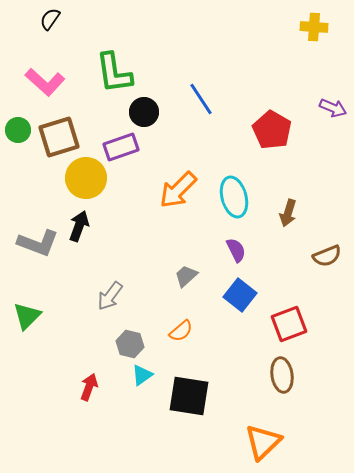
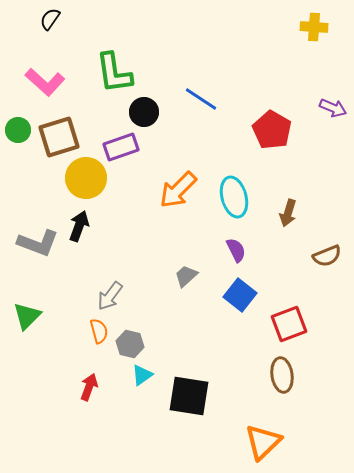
blue line: rotated 24 degrees counterclockwise
orange semicircle: moved 82 px left; rotated 65 degrees counterclockwise
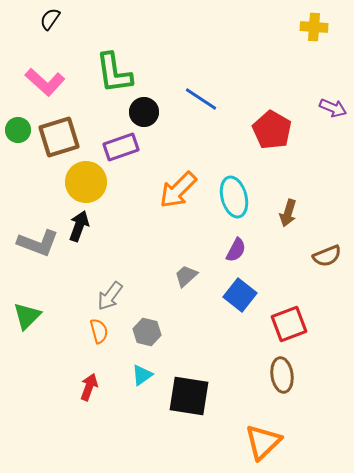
yellow circle: moved 4 px down
purple semicircle: rotated 55 degrees clockwise
gray hexagon: moved 17 px right, 12 px up
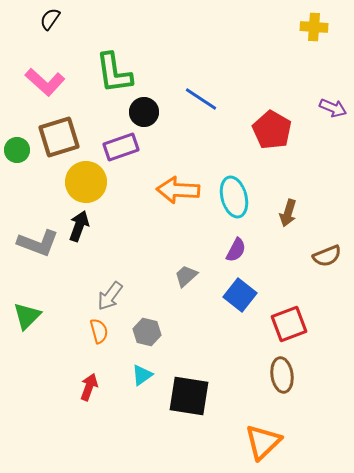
green circle: moved 1 px left, 20 px down
orange arrow: rotated 48 degrees clockwise
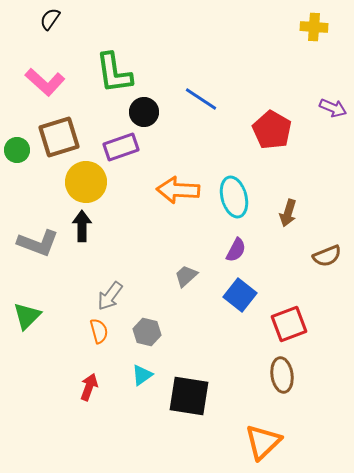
black arrow: moved 3 px right; rotated 20 degrees counterclockwise
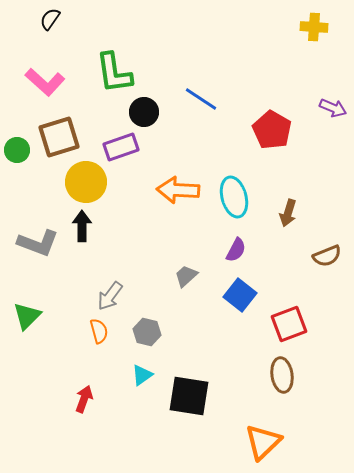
red arrow: moved 5 px left, 12 px down
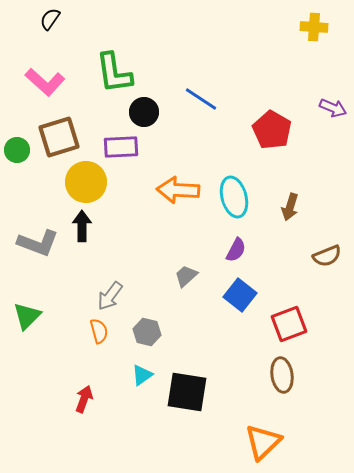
purple rectangle: rotated 16 degrees clockwise
brown arrow: moved 2 px right, 6 px up
black square: moved 2 px left, 4 px up
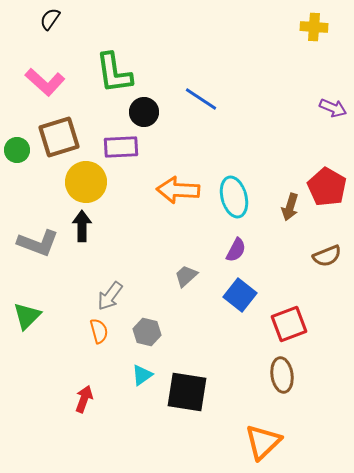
red pentagon: moved 55 px right, 57 px down
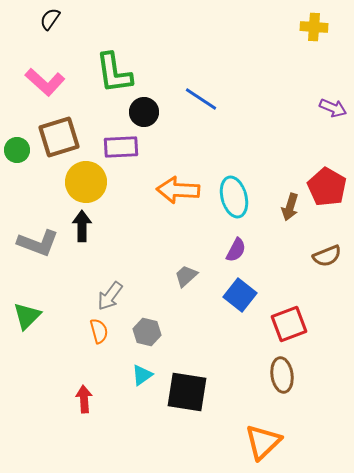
red arrow: rotated 24 degrees counterclockwise
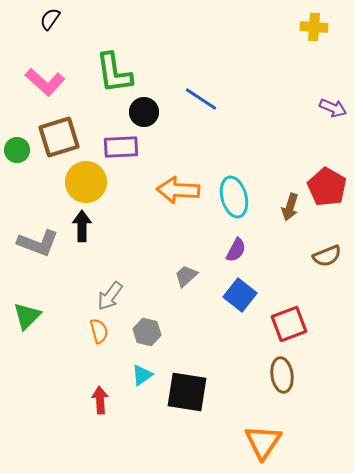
red arrow: moved 16 px right, 1 px down
orange triangle: rotated 12 degrees counterclockwise
